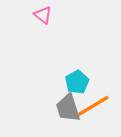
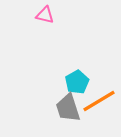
pink triangle: moved 2 px right; rotated 24 degrees counterclockwise
orange line: moved 6 px right, 5 px up
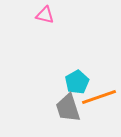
orange line: moved 4 px up; rotated 12 degrees clockwise
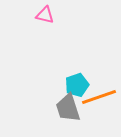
cyan pentagon: moved 3 px down; rotated 10 degrees clockwise
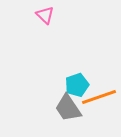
pink triangle: rotated 30 degrees clockwise
gray trapezoid: rotated 16 degrees counterclockwise
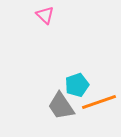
orange line: moved 5 px down
gray trapezoid: moved 7 px left, 2 px up
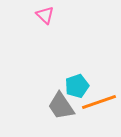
cyan pentagon: moved 1 px down
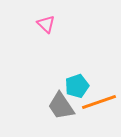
pink triangle: moved 1 px right, 9 px down
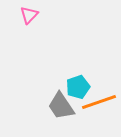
pink triangle: moved 17 px left, 9 px up; rotated 30 degrees clockwise
cyan pentagon: moved 1 px right, 1 px down
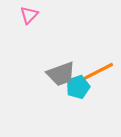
orange line: moved 2 px left, 30 px up; rotated 8 degrees counterclockwise
gray trapezoid: moved 32 px up; rotated 76 degrees counterclockwise
